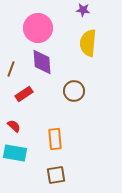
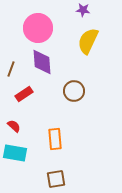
yellow semicircle: moved 2 px up; rotated 20 degrees clockwise
brown square: moved 4 px down
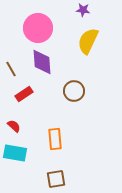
brown line: rotated 49 degrees counterclockwise
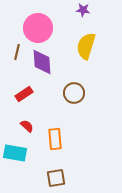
yellow semicircle: moved 2 px left, 5 px down; rotated 8 degrees counterclockwise
brown line: moved 6 px right, 17 px up; rotated 42 degrees clockwise
brown circle: moved 2 px down
red semicircle: moved 13 px right
brown square: moved 1 px up
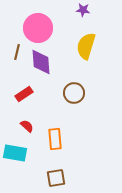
purple diamond: moved 1 px left
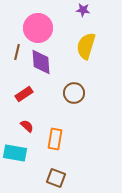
orange rectangle: rotated 15 degrees clockwise
brown square: rotated 30 degrees clockwise
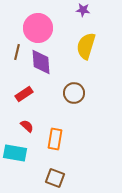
brown square: moved 1 px left
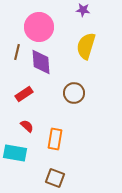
pink circle: moved 1 px right, 1 px up
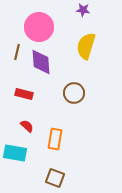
red rectangle: rotated 48 degrees clockwise
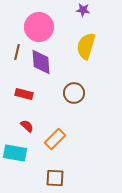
orange rectangle: rotated 35 degrees clockwise
brown square: rotated 18 degrees counterclockwise
